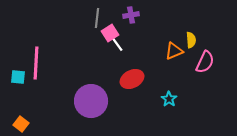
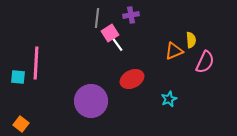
cyan star: rotated 14 degrees clockwise
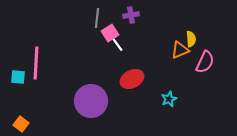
yellow semicircle: moved 1 px up
orange triangle: moved 6 px right, 1 px up
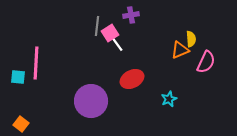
gray line: moved 8 px down
pink semicircle: moved 1 px right
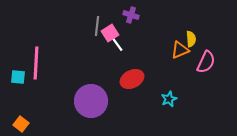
purple cross: rotated 28 degrees clockwise
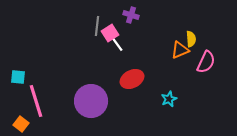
pink line: moved 38 px down; rotated 20 degrees counterclockwise
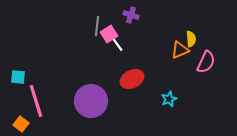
pink square: moved 1 px left, 1 px down
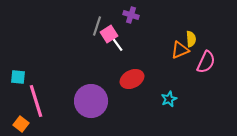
gray line: rotated 12 degrees clockwise
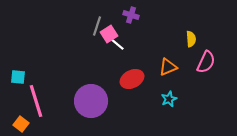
white line: rotated 14 degrees counterclockwise
orange triangle: moved 12 px left, 17 px down
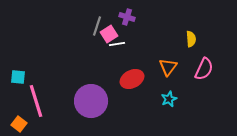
purple cross: moved 4 px left, 2 px down
white line: rotated 49 degrees counterclockwise
pink semicircle: moved 2 px left, 7 px down
orange triangle: rotated 30 degrees counterclockwise
orange square: moved 2 px left
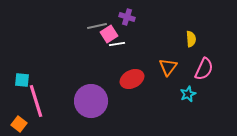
gray line: rotated 60 degrees clockwise
cyan square: moved 4 px right, 3 px down
cyan star: moved 19 px right, 5 px up
